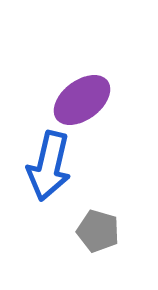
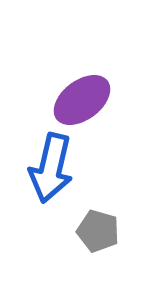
blue arrow: moved 2 px right, 2 px down
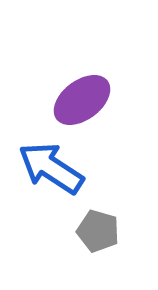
blue arrow: rotated 110 degrees clockwise
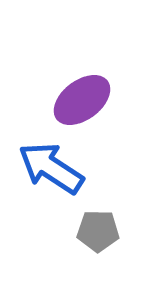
gray pentagon: rotated 15 degrees counterclockwise
